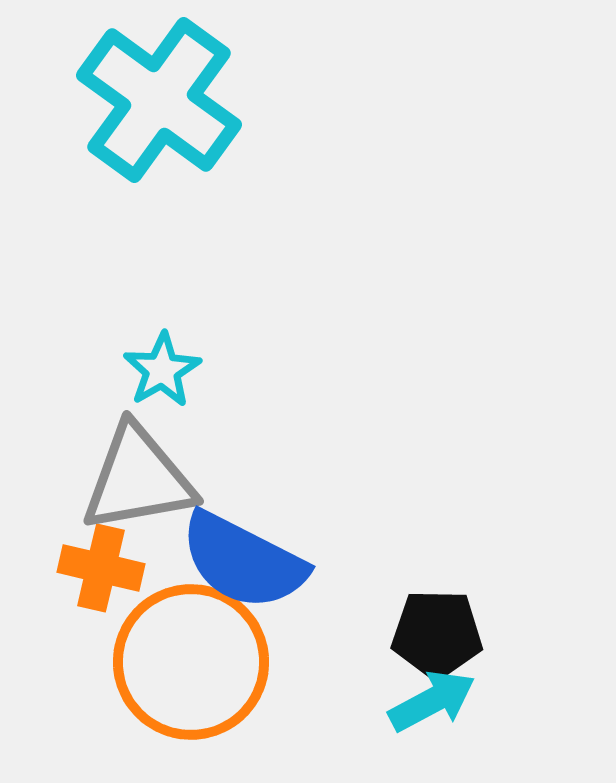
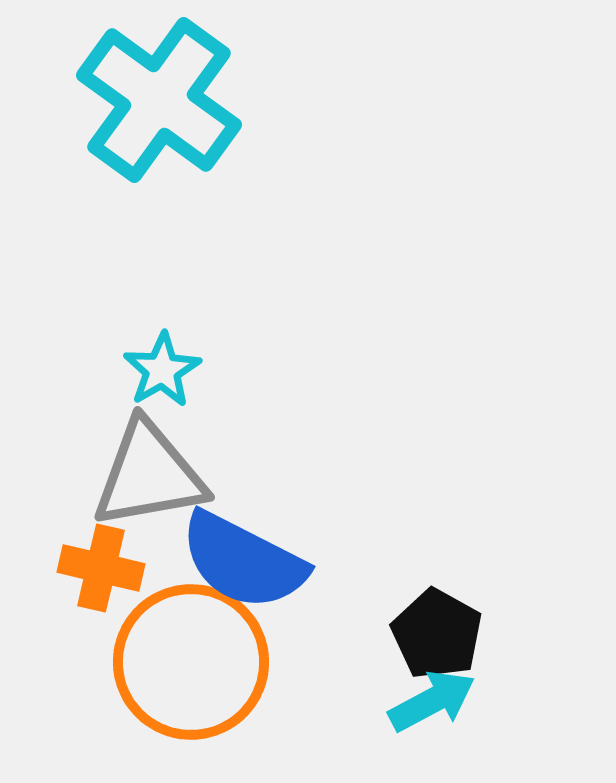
gray triangle: moved 11 px right, 4 px up
black pentagon: rotated 28 degrees clockwise
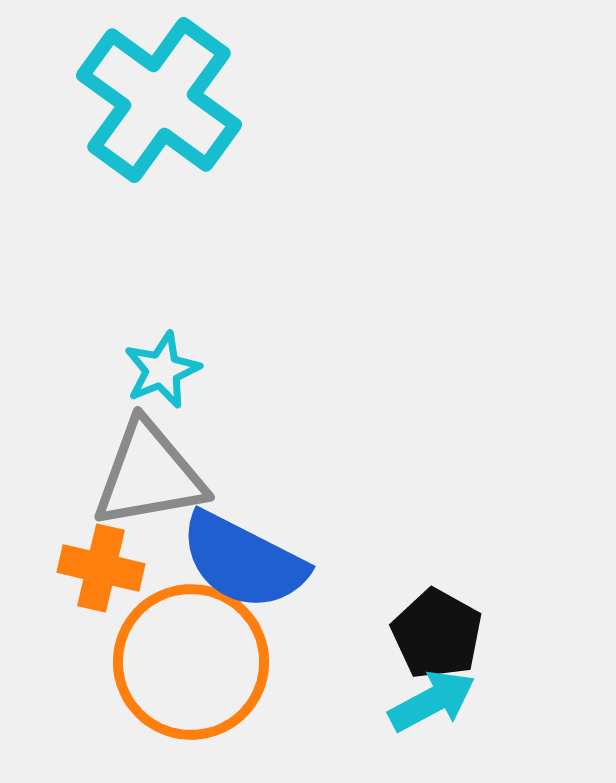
cyan star: rotated 8 degrees clockwise
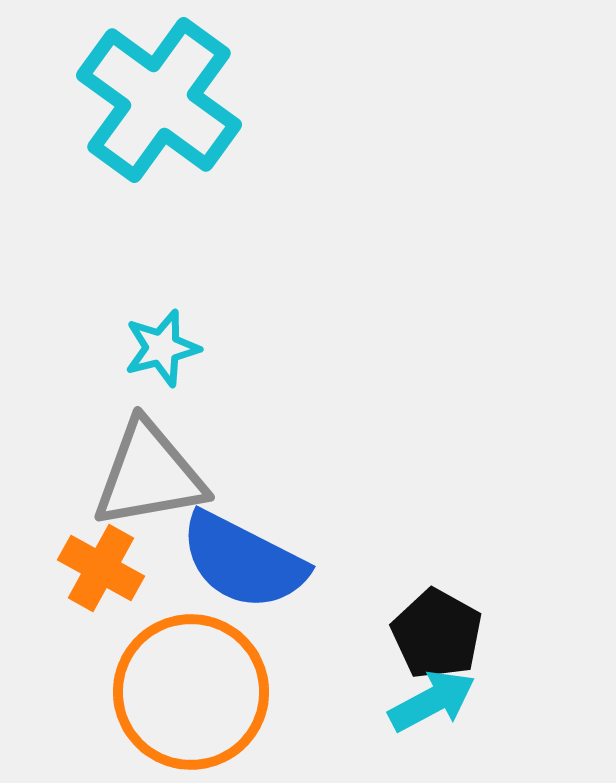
cyan star: moved 22 px up; rotated 8 degrees clockwise
orange cross: rotated 16 degrees clockwise
orange circle: moved 30 px down
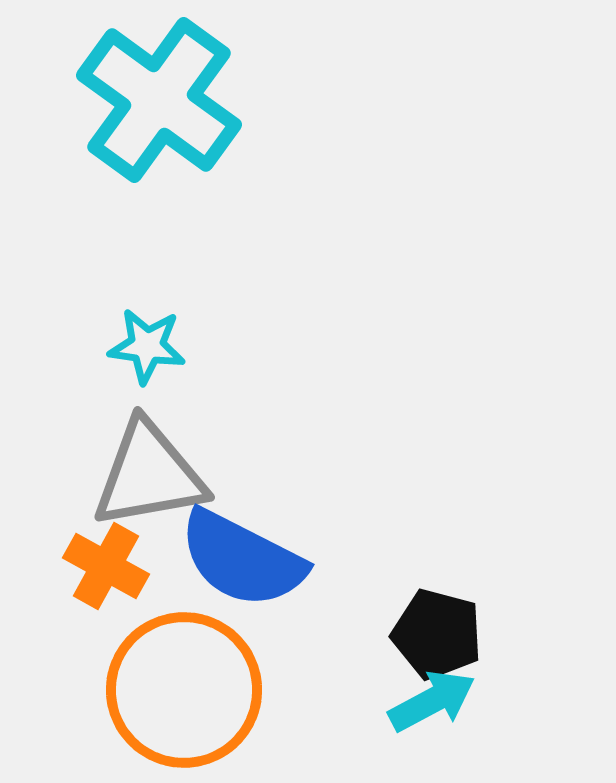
cyan star: moved 15 px left, 2 px up; rotated 22 degrees clockwise
blue semicircle: moved 1 px left, 2 px up
orange cross: moved 5 px right, 2 px up
black pentagon: rotated 14 degrees counterclockwise
orange circle: moved 7 px left, 2 px up
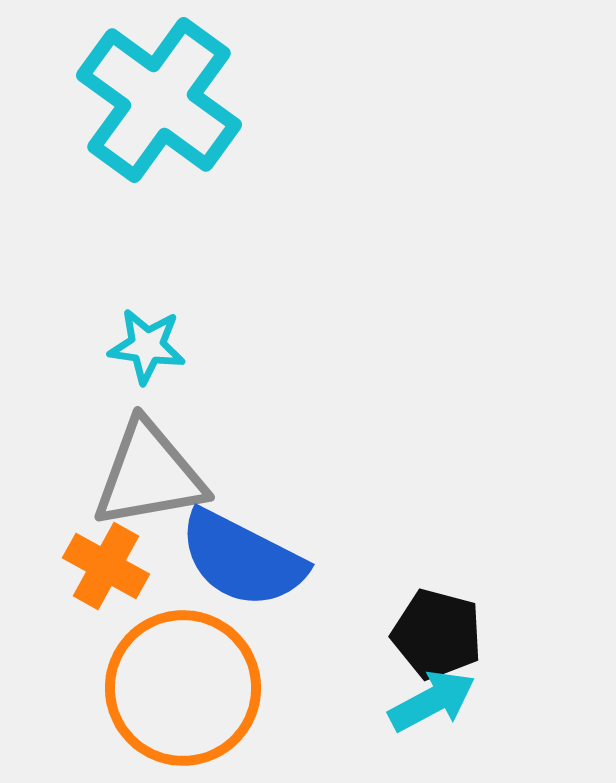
orange circle: moved 1 px left, 2 px up
